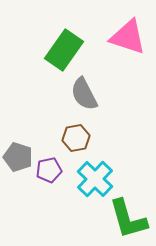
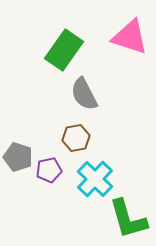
pink triangle: moved 2 px right
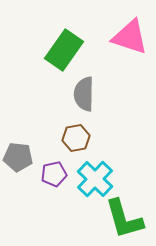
gray semicircle: rotated 28 degrees clockwise
gray pentagon: rotated 12 degrees counterclockwise
purple pentagon: moved 5 px right, 4 px down
green L-shape: moved 4 px left
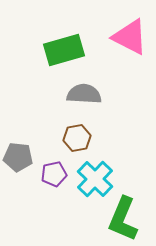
pink triangle: rotated 9 degrees clockwise
green rectangle: rotated 39 degrees clockwise
gray semicircle: rotated 92 degrees clockwise
brown hexagon: moved 1 px right
green L-shape: moved 1 px left; rotated 39 degrees clockwise
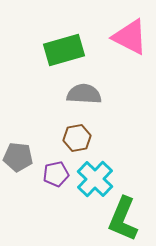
purple pentagon: moved 2 px right
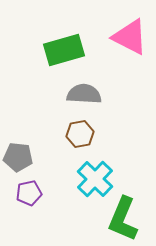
brown hexagon: moved 3 px right, 4 px up
purple pentagon: moved 27 px left, 19 px down
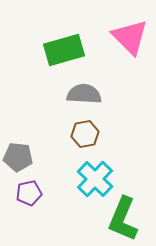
pink triangle: rotated 18 degrees clockwise
brown hexagon: moved 5 px right
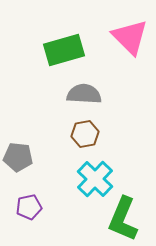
purple pentagon: moved 14 px down
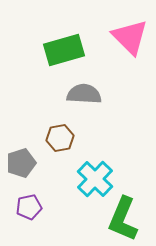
brown hexagon: moved 25 px left, 4 px down
gray pentagon: moved 3 px right, 6 px down; rotated 24 degrees counterclockwise
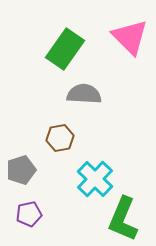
green rectangle: moved 1 px right, 1 px up; rotated 39 degrees counterclockwise
gray pentagon: moved 7 px down
purple pentagon: moved 7 px down
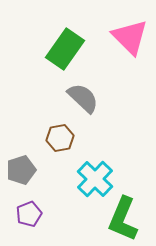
gray semicircle: moved 1 px left, 4 px down; rotated 40 degrees clockwise
purple pentagon: rotated 10 degrees counterclockwise
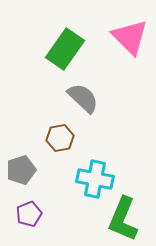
cyan cross: rotated 33 degrees counterclockwise
